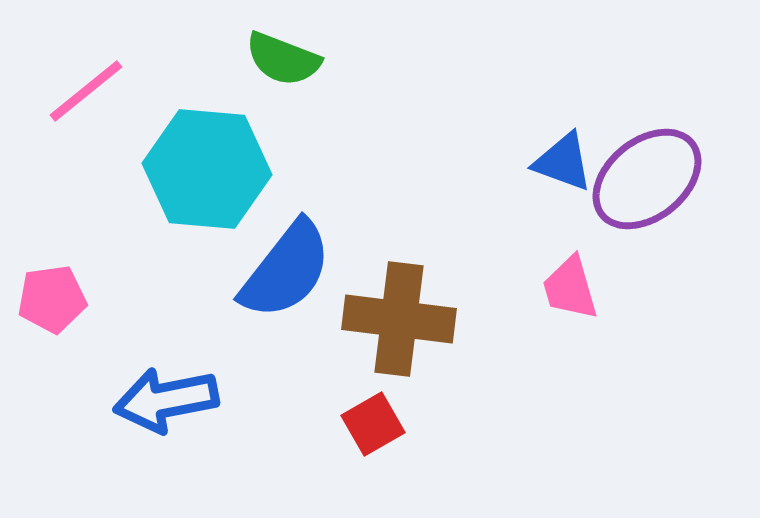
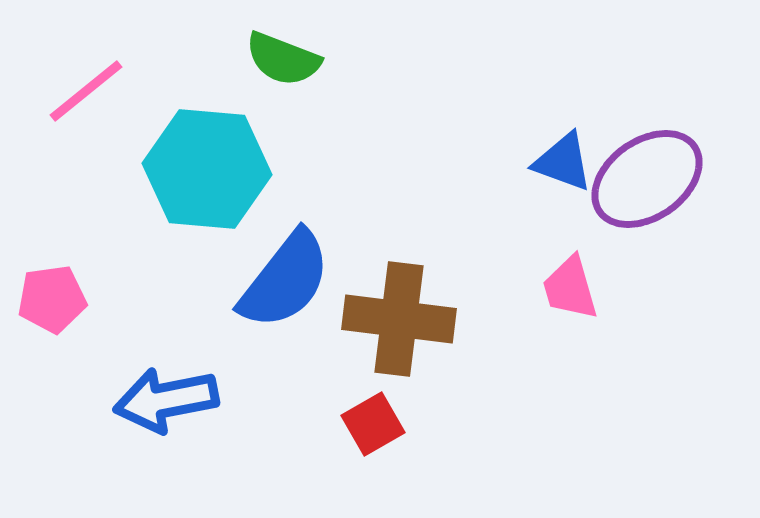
purple ellipse: rotated 4 degrees clockwise
blue semicircle: moved 1 px left, 10 px down
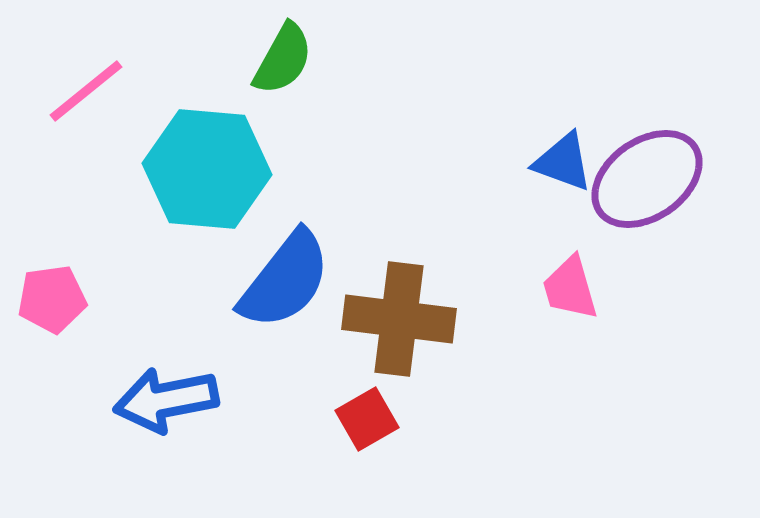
green semicircle: rotated 82 degrees counterclockwise
red square: moved 6 px left, 5 px up
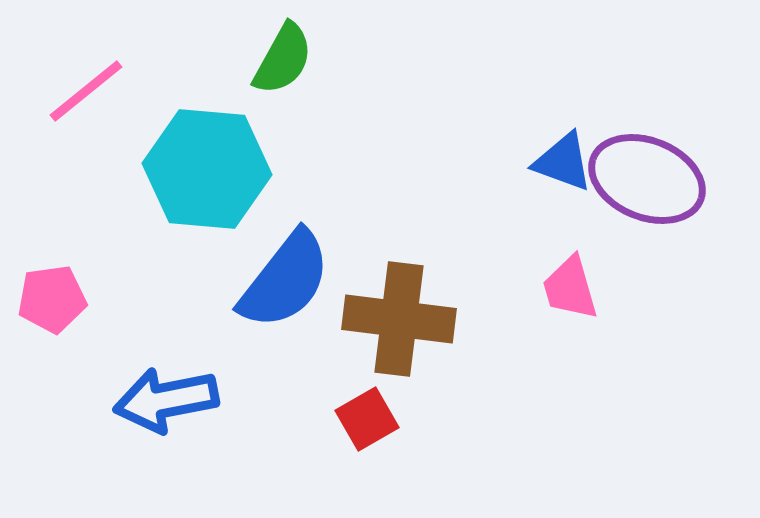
purple ellipse: rotated 57 degrees clockwise
